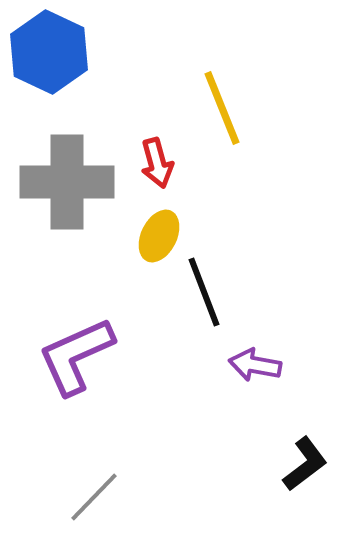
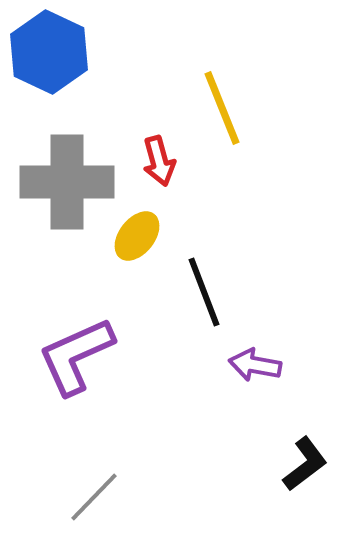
red arrow: moved 2 px right, 2 px up
yellow ellipse: moved 22 px left; rotated 12 degrees clockwise
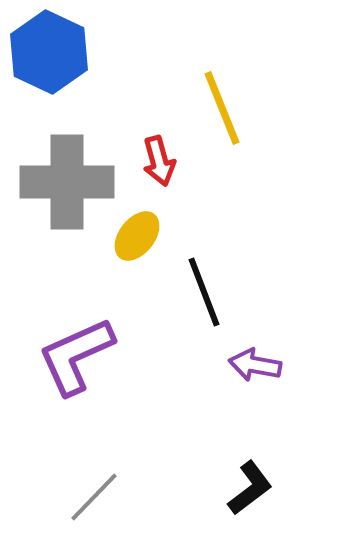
black L-shape: moved 55 px left, 24 px down
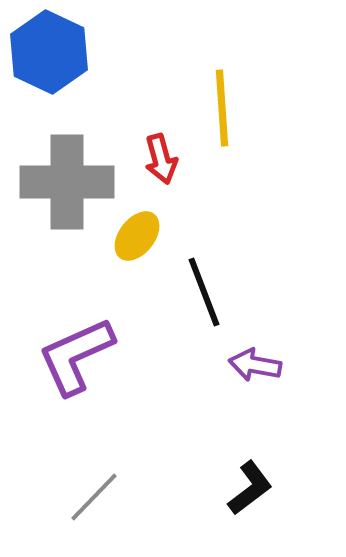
yellow line: rotated 18 degrees clockwise
red arrow: moved 2 px right, 2 px up
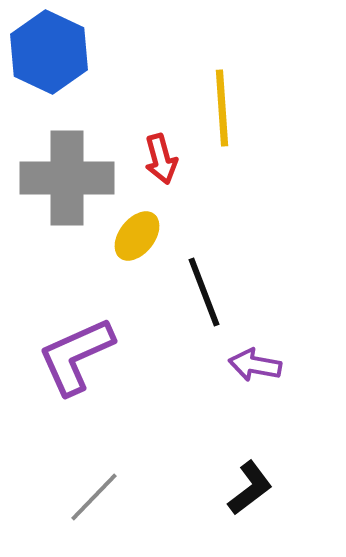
gray cross: moved 4 px up
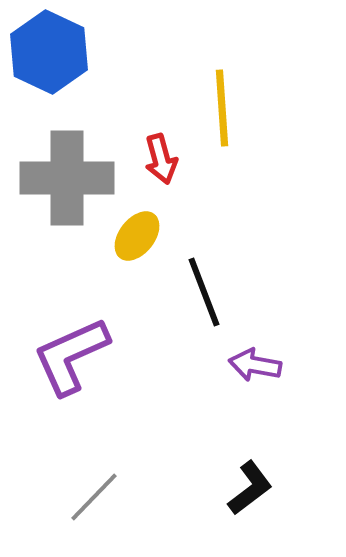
purple L-shape: moved 5 px left
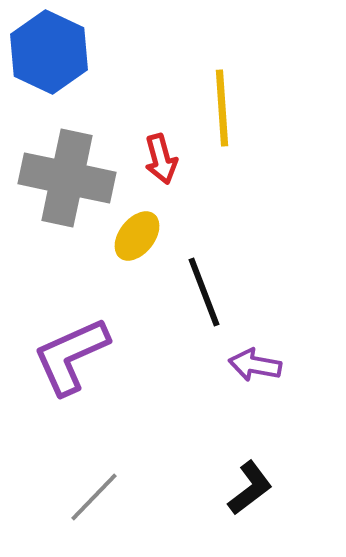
gray cross: rotated 12 degrees clockwise
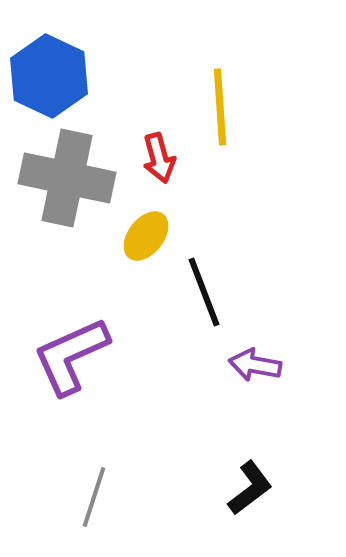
blue hexagon: moved 24 px down
yellow line: moved 2 px left, 1 px up
red arrow: moved 2 px left, 1 px up
yellow ellipse: moved 9 px right
gray line: rotated 26 degrees counterclockwise
